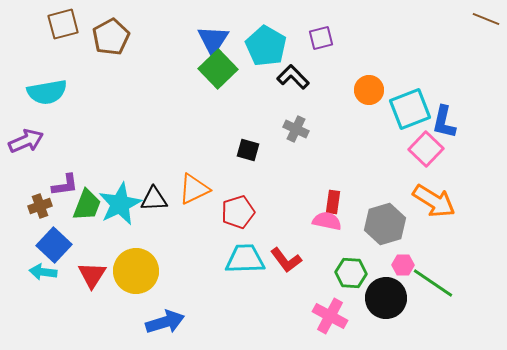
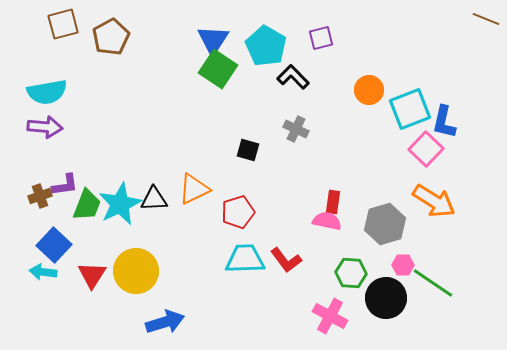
green square: rotated 12 degrees counterclockwise
purple arrow: moved 19 px right, 14 px up; rotated 28 degrees clockwise
brown cross: moved 10 px up
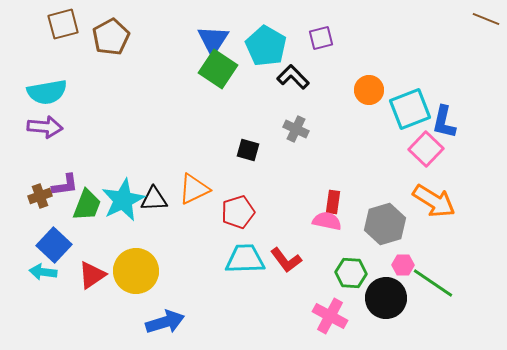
cyan star: moved 3 px right, 4 px up
red triangle: rotated 24 degrees clockwise
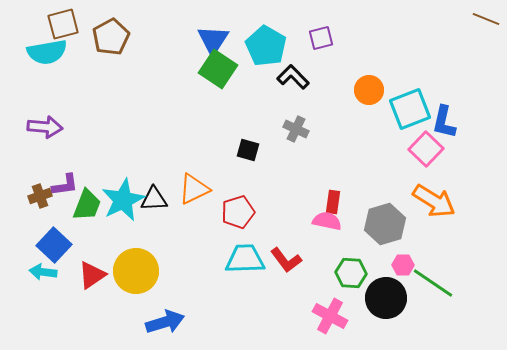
cyan semicircle: moved 40 px up
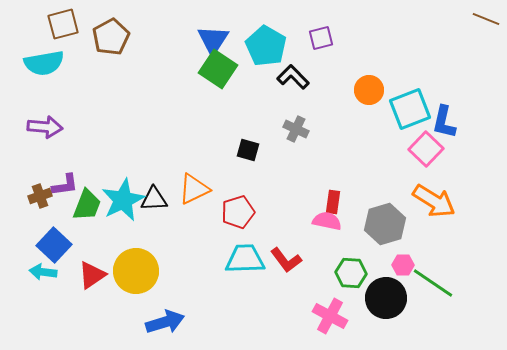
cyan semicircle: moved 3 px left, 11 px down
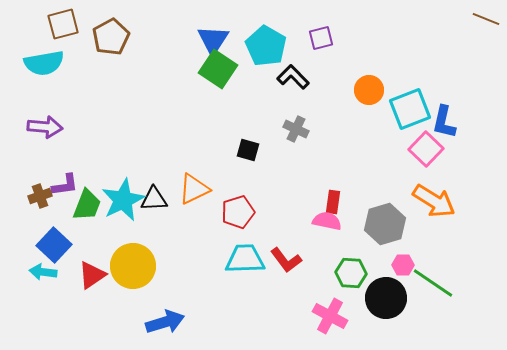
yellow circle: moved 3 px left, 5 px up
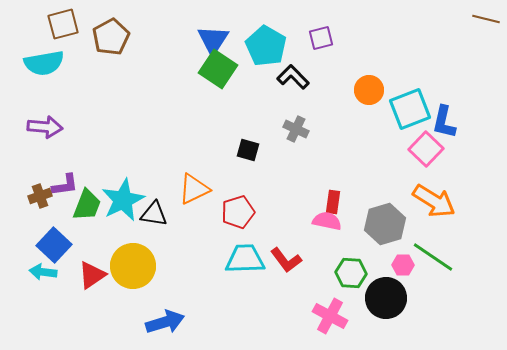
brown line: rotated 8 degrees counterclockwise
black triangle: moved 15 px down; rotated 12 degrees clockwise
green line: moved 26 px up
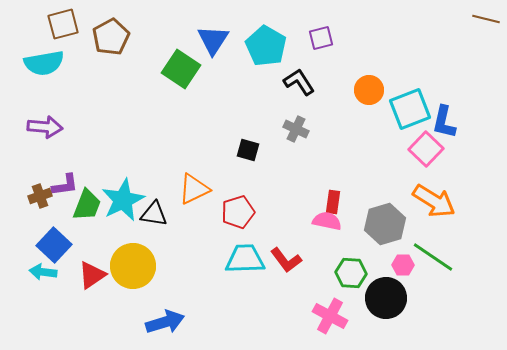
green square: moved 37 px left
black L-shape: moved 6 px right, 5 px down; rotated 12 degrees clockwise
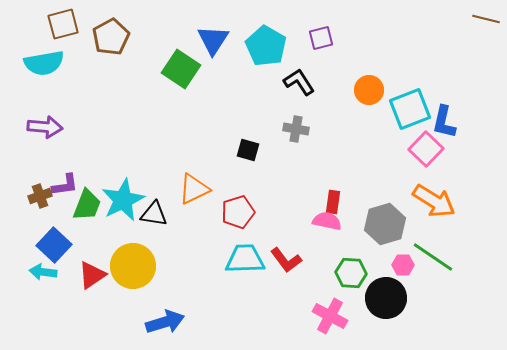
gray cross: rotated 15 degrees counterclockwise
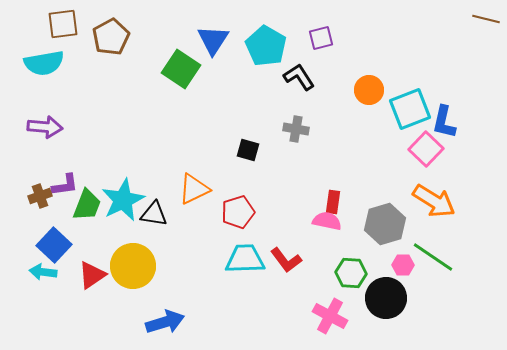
brown square: rotated 8 degrees clockwise
black L-shape: moved 5 px up
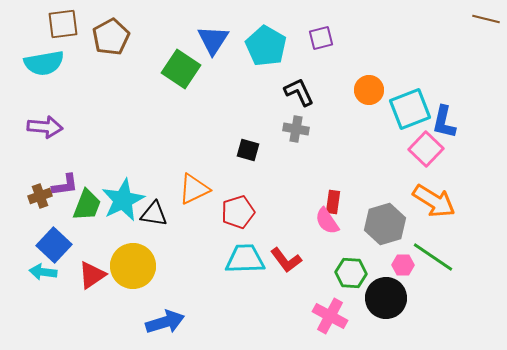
black L-shape: moved 15 px down; rotated 8 degrees clockwise
pink semicircle: rotated 136 degrees counterclockwise
